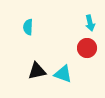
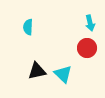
cyan triangle: rotated 24 degrees clockwise
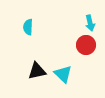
red circle: moved 1 px left, 3 px up
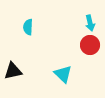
red circle: moved 4 px right
black triangle: moved 24 px left
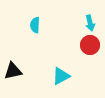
cyan semicircle: moved 7 px right, 2 px up
cyan triangle: moved 2 px left, 2 px down; rotated 48 degrees clockwise
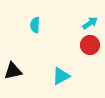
cyan arrow: rotated 112 degrees counterclockwise
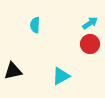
red circle: moved 1 px up
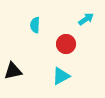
cyan arrow: moved 4 px left, 4 px up
red circle: moved 24 px left
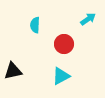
cyan arrow: moved 2 px right
red circle: moved 2 px left
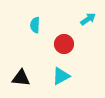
black triangle: moved 8 px right, 7 px down; rotated 18 degrees clockwise
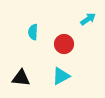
cyan semicircle: moved 2 px left, 7 px down
